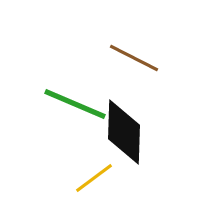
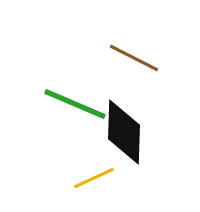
yellow line: rotated 12 degrees clockwise
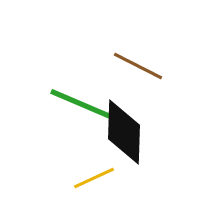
brown line: moved 4 px right, 8 px down
green line: moved 6 px right
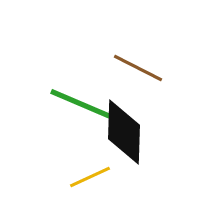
brown line: moved 2 px down
yellow line: moved 4 px left, 1 px up
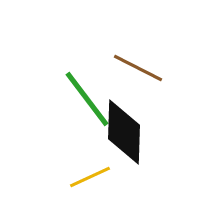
green line: moved 6 px right, 5 px up; rotated 30 degrees clockwise
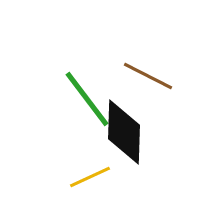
brown line: moved 10 px right, 8 px down
